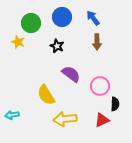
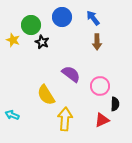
green circle: moved 2 px down
yellow star: moved 5 px left, 2 px up
black star: moved 15 px left, 4 px up
cyan arrow: rotated 32 degrees clockwise
yellow arrow: rotated 100 degrees clockwise
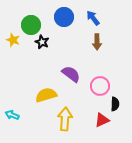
blue circle: moved 2 px right
yellow semicircle: rotated 105 degrees clockwise
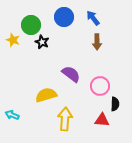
red triangle: rotated 28 degrees clockwise
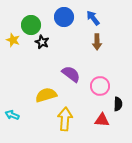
black semicircle: moved 3 px right
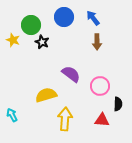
cyan arrow: rotated 40 degrees clockwise
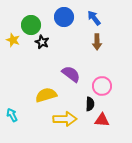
blue arrow: moved 1 px right
pink circle: moved 2 px right
black semicircle: moved 28 px left
yellow arrow: rotated 85 degrees clockwise
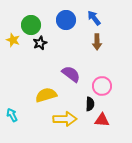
blue circle: moved 2 px right, 3 px down
black star: moved 2 px left, 1 px down; rotated 24 degrees clockwise
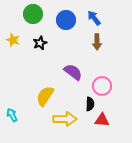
green circle: moved 2 px right, 11 px up
purple semicircle: moved 2 px right, 2 px up
yellow semicircle: moved 1 px left, 1 px down; rotated 40 degrees counterclockwise
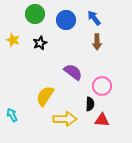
green circle: moved 2 px right
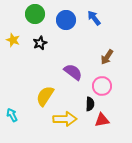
brown arrow: moved 10 px right, 15 px down; rotated 35 degrees clockwise
red triangle: rotated 14 degrees counterclockwise
